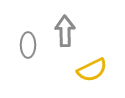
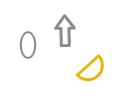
yellow semicircle: rotated 16 degrees counterclockwise
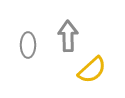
gray arrow: moved 3 px right, 5 px down
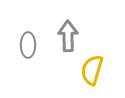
yellow semicircle: rotated 148 degrees clockwise
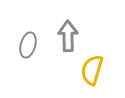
gray ellipse: rotated 15 degrees clockwise
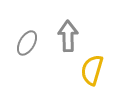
gray ellipse: moved 1 px left, 2 px up; rotated 15 degrees clockwise
